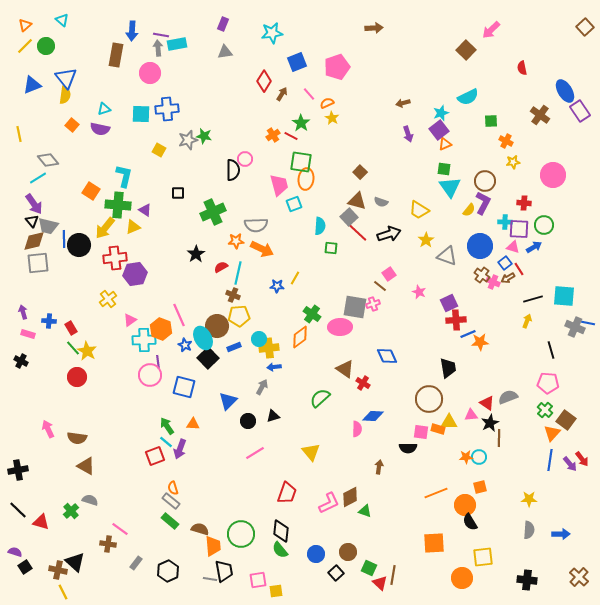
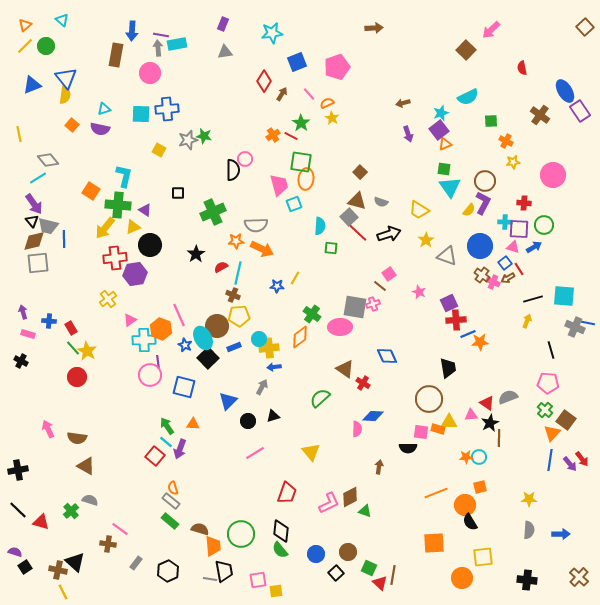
black circle at (79, 245): moved 71 px right
red square at (155, 456): rotated 30 degrees counterclockwise
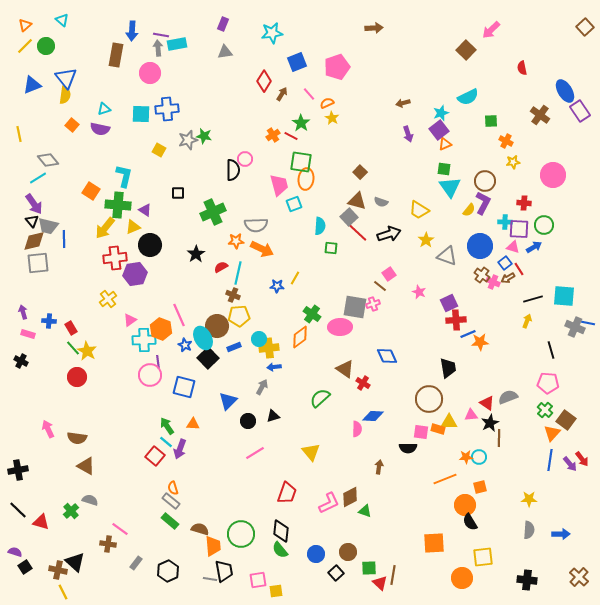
orange line at (436, 493): moved 9 px right, 14 px up
green square at (369, 568): rotated 28 degrees counterclockwise
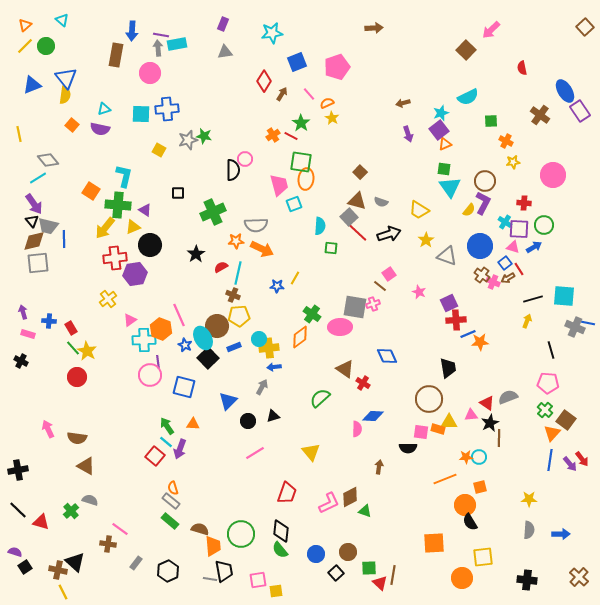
cyan cross at (505, 222): rotated 32 degrees clockwise
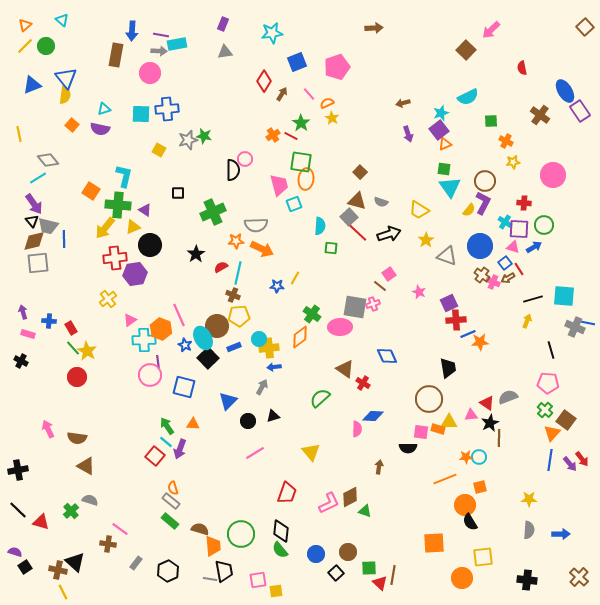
gray arrow at (158, 48): moved 1 px right, 3 px down; rotated 98 degrees clockwise
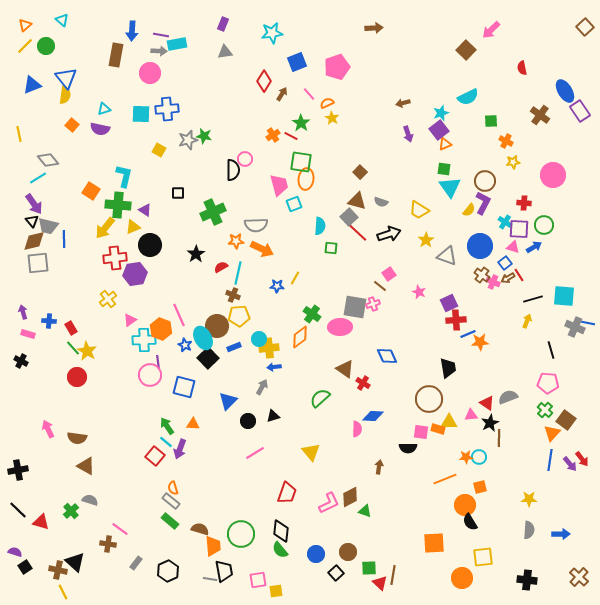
red line at (519, 269): moved 6 px down
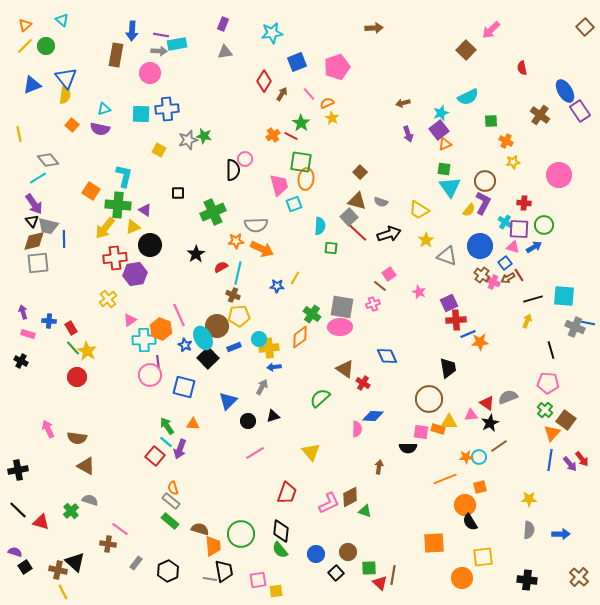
pink circle at (553, 175): moved 6 px right
gray square at (355, 307): moved 13 px left
brown line at (499, 438): moved 8 px down; rotated 54 degrees clockwise
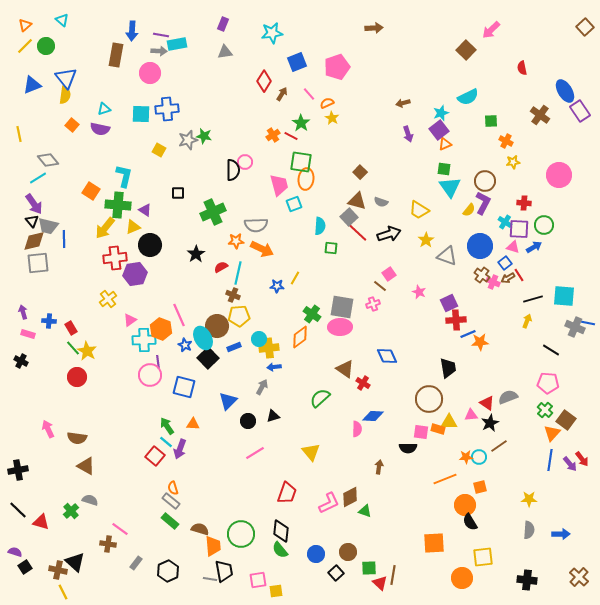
pink circle at (245, 159): moved 3 px down
black line at (551, 350): rotated 42 degrees counterclockwise
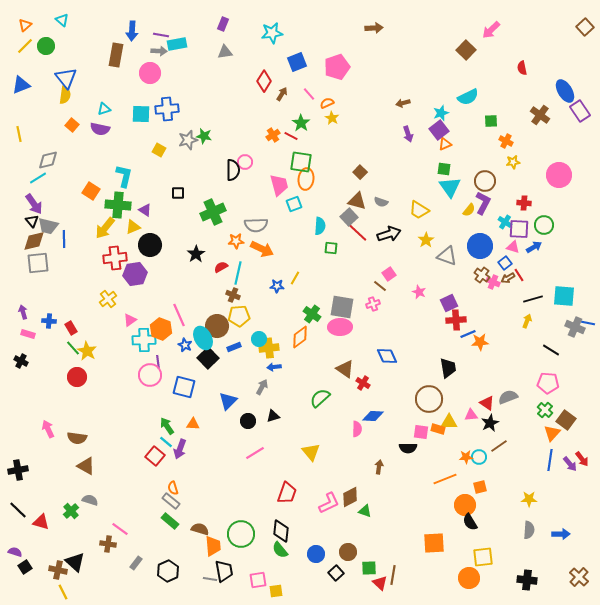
blue triangle at (32, 85): moved 11 px left
gray diamond at (48, 160): rotated 65 degrees counterclockwise
orange circle at (462, 578): moved 7 px right
